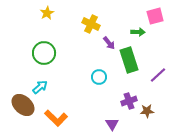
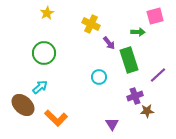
purple cross: moved 6 px right, 5 px up
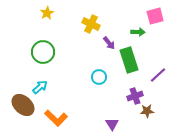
green circle: moved 1 px left, 1 px up
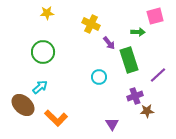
yellow star: rotated 24 degrees clockwise
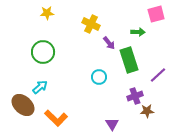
pink square: moved 1 px right, 2 px up
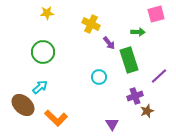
purple line: moved 1 px right, 1 px down
brown star: rotated 16 degrees counterclockwise
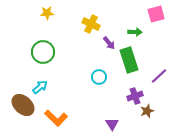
green arrow: moved 3 px left
